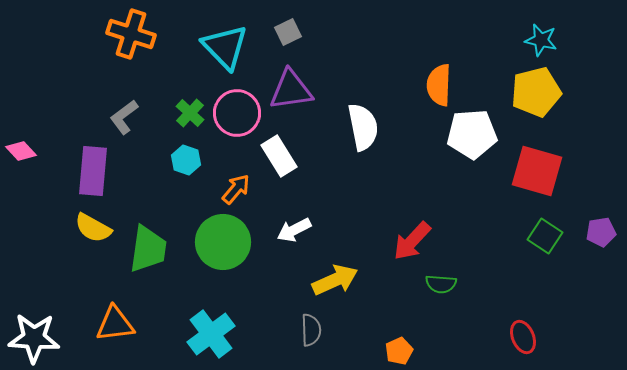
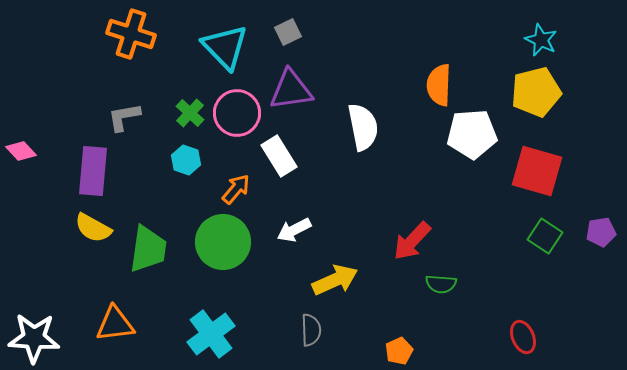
cyan star: rotated 12 degrees clockwise
gray L-shape: rotated 27 degrees clockwise
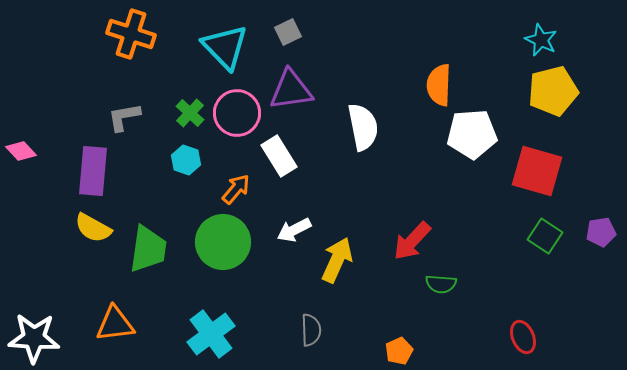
yellow pentagon: moved 17 px right, 1 px up
yellow arrow: moved 2 px right, 20 px up; rotated 42 degrees counterclockwise
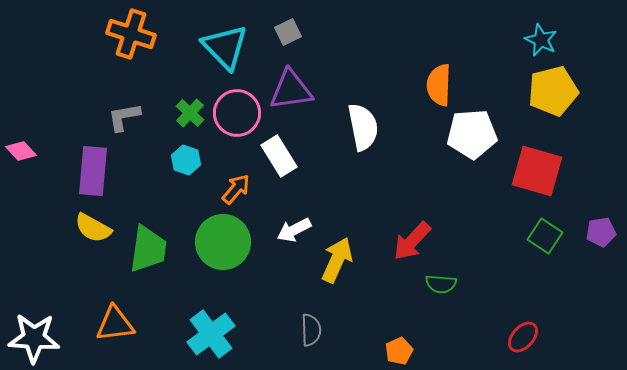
red ellipse: rotated 64 degrees clockwise
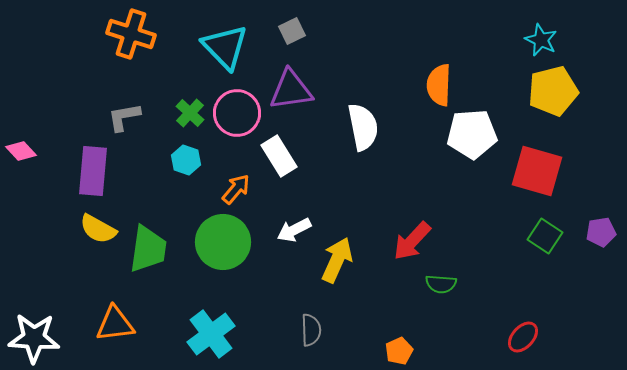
gray square: moved 4 px right, 1 px up
yellow semicircle: moved 5 px right, 1 px down
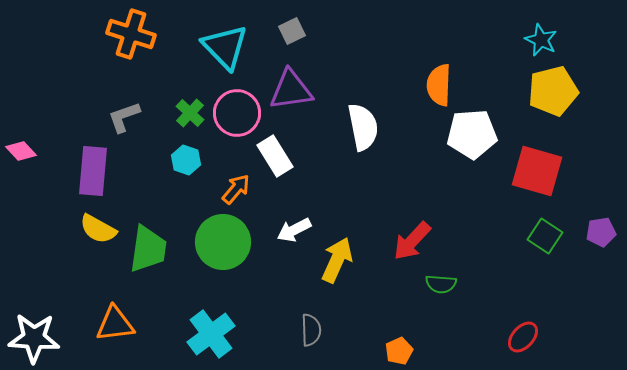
gray L-shape: rotated 9 degrees counterclockwise
white rectangle: moved 4 px left
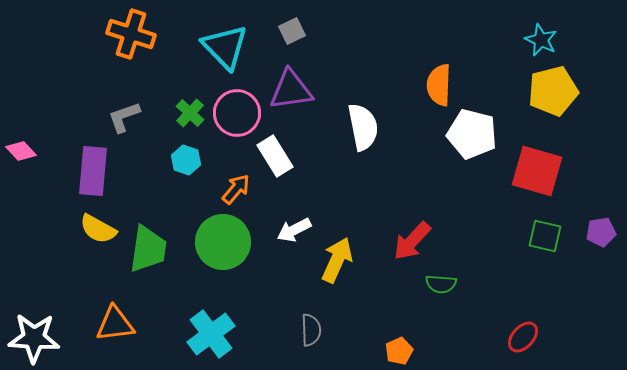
white pentagon: rotated 18 degrees clockwise
green square: rotated 20 degrees counterclockwise
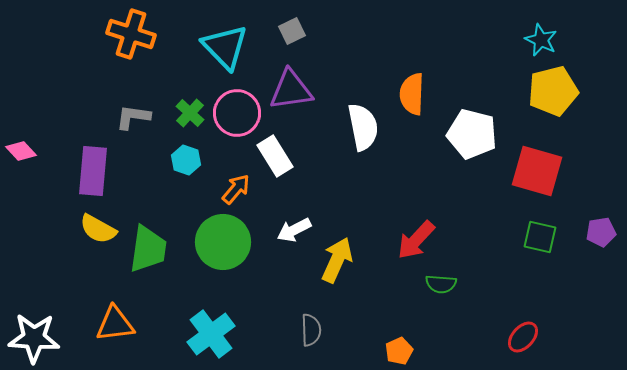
orange semicircle: moved 27 px left, 9 px down
gray L-shape: moved 9 px right; rotated 27 degrees clockwise
green square: moved 5 px left, 1 px down
red arrow: moved 4 px right, 1 px up
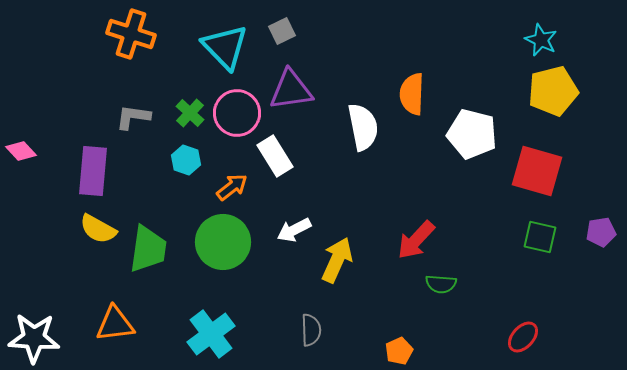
gray square: moved 10 px left
orange arrow: moved 4 px left, 2 px up; rotated 12 degrees clockwise
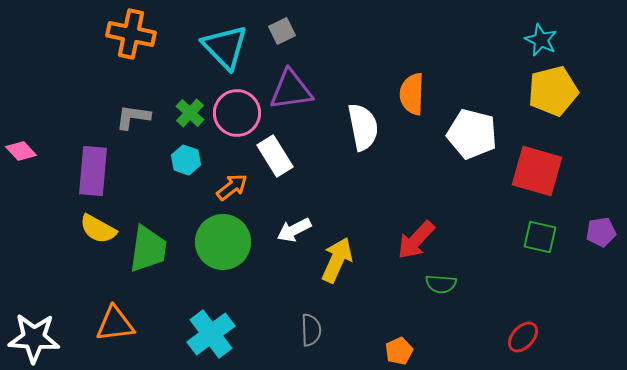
orange cross: rotated 6 degrees counterclockwise
